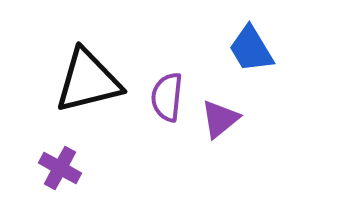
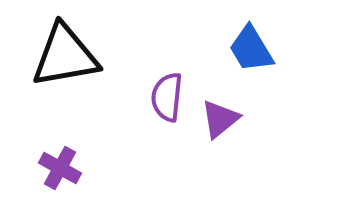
black triangle: moved 23 px left, 25 px up; rotated 4 degrees clockwise
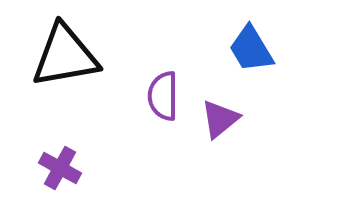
purple semicircle: moved 4 px left, 1 px up; rotated 6 degrees counterclockwise
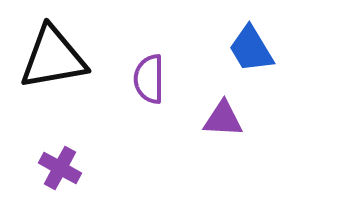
black triangle: moved 12 px left, 2 px down
purple semicircle: moved 14 px left, 17 px up
purple triangle: moved 3 px right; rotated 42 degrees clockwise
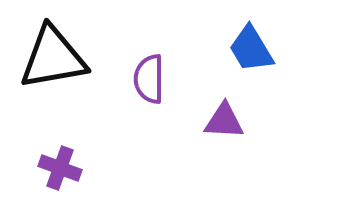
purple triangle: moved 1 px right, 2 px down
purple cross: rotated 9 degrees counterclockwise
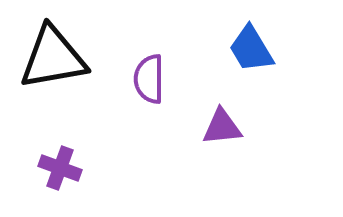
purple triangle: moved 2 px left, 6 px down; rotated 9 degrees counterclockwise
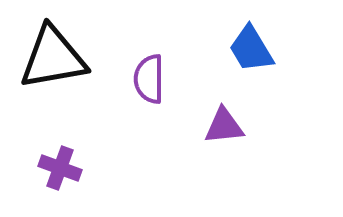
purple triangle: moved 2 px right, 1 px up
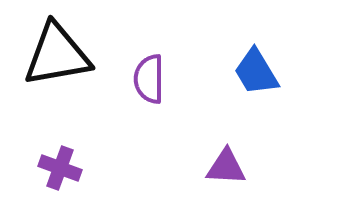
blue trapezoid: moved 5 px right, 23 px down
black triangle: moved 4 px right, 3 px up
purple triangle: moved 2 px right, 41 px down; rotated 9 degrees clockwise
